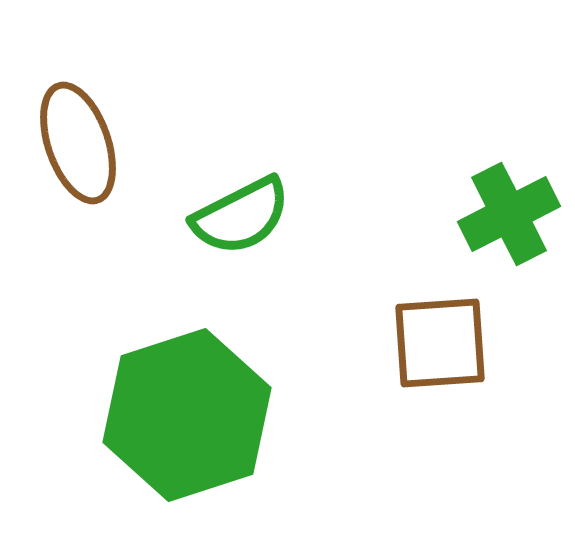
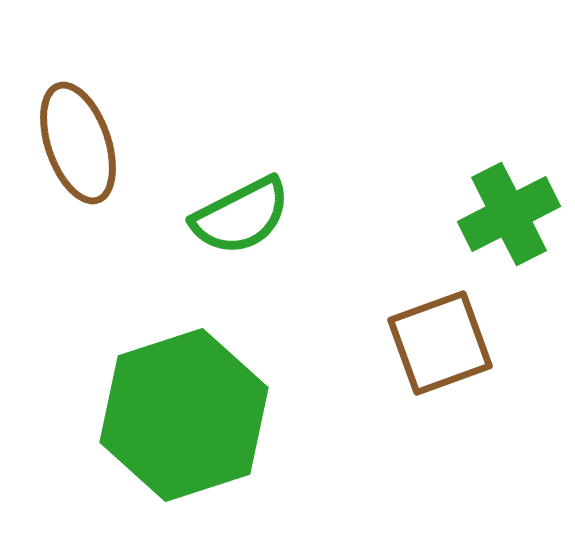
brown square: rotated 16 degrees counterclockwise
green hexagon: moved 3 px left
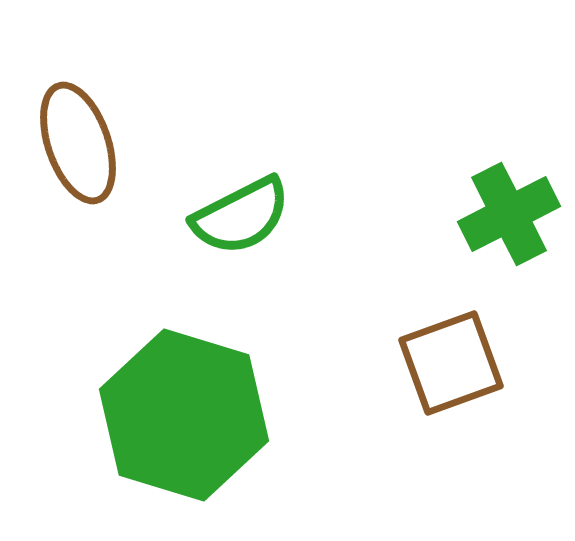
brown square: moved 11 px right, 20 px down
green hexagon: rotated 25 degrees counterclockwise
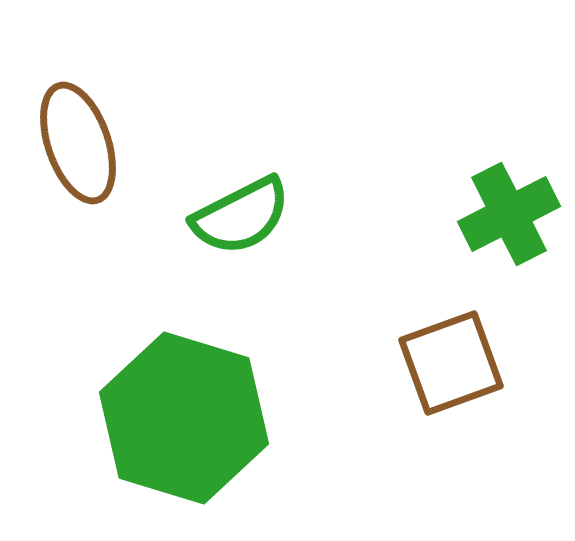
green hexagon: moved 3 px down
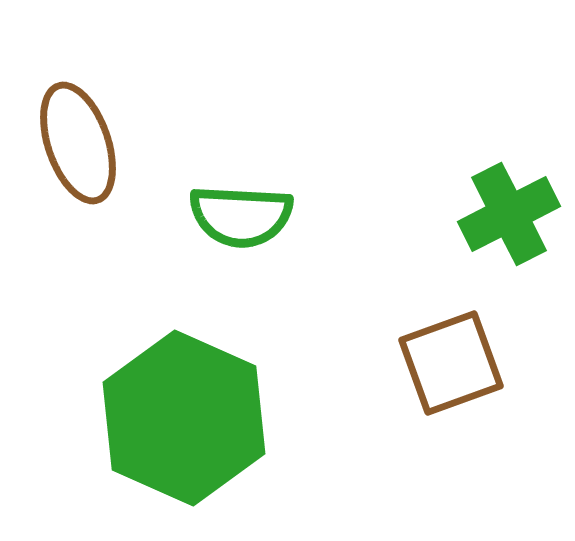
green semicircle: rotated 30 degrees clockwise
green hexagon: rotated 7 degrees clockwise
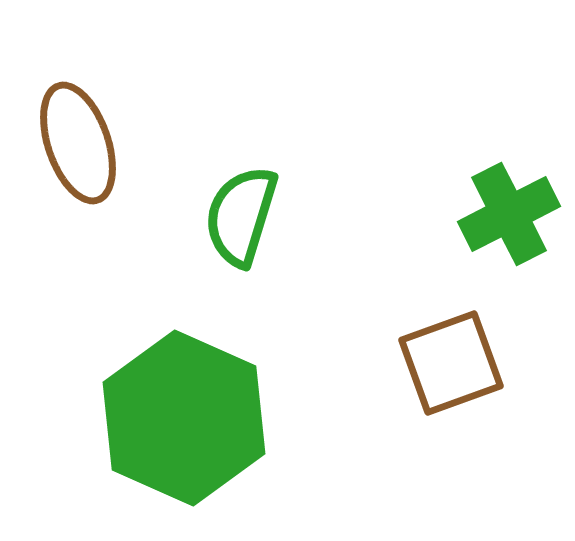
green semicircle: rotated 104 degrees clockwise
